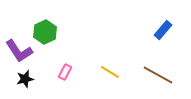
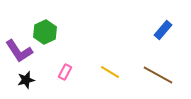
black star: moved 1 px right, 1 px down
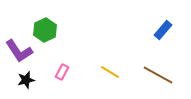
green hexagon: moved 2 px up
pink rectangle: moved 3 px left
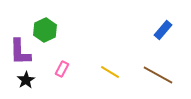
purple L-shape: moved 1 px right, 1 px down; rotated 32 degrees clockwise
pink rectangle: moved 3 px up
black star: rotated 18 degrees counterclockwise
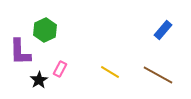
pink rectangle: moved 2 px left
black star: moved 13 px right
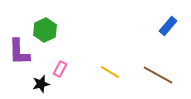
blue rectangle: moved 5 px right, 4 px up
purple L-shape: moved 1 px left
black star: moved 2 px right, 4 px down; rotated 18 degrees clockwise
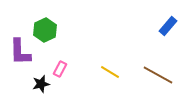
purple L-shape: moved 1 px right
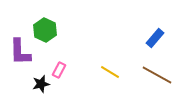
blue rectangle: moved 13 px left, 12 px down
green hexagon: rotated 10 degrees counterclockwise
pink rectangle: moved 1 px left, 1 px down
brown line: moved 1 px left
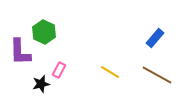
green hexagon: moved 1 px left, 2 px down
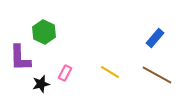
purple L-shape: moved 6 px down
pink rectangle: moved 6 px right, 3 px down
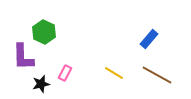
blue rectangle: moved 6 px left, 1 px down
purple L-shape: moved 3 px right, 1 px up
yellow line: moved 4 px right, 1 px down
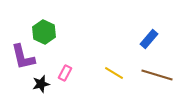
purple L-shape: rotated 12 degrees counterclockwise
brown line: rotated 12 degrees counterclockwise
